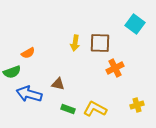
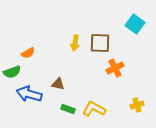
yellow L-shape: moved 1 px left
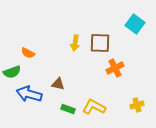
orange semicircle: rotated 56 degrees clockwise
yellow L-shape: moved 2 px up
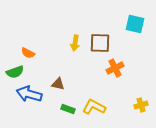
cyan square: rotated 24 degrees counterclockwise
green semicircle: moved 3 px right
yellow cross: moved 4 px right
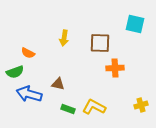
yellow arrow: moved 11 px left, 5 px up
orange cross: rotated 24 degrees clockwise
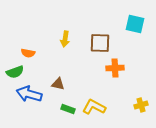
yellow arrow: moved 1 px right, 1 px down
orange semicircle: rotated 16 degrees counterclockwise
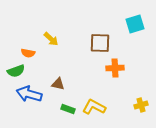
cyan square: rotated 30 degrees counterclockwise
yellow arrow: moved 14 px left; rotated 56 degrees counterclockwise
green semicircle: moved 1 px right, 1 px up
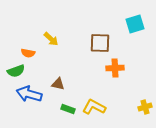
yellow cross: moved 4 px right, 2 px down
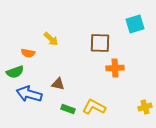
green semicircle: moved 1 px left, 1 px down
